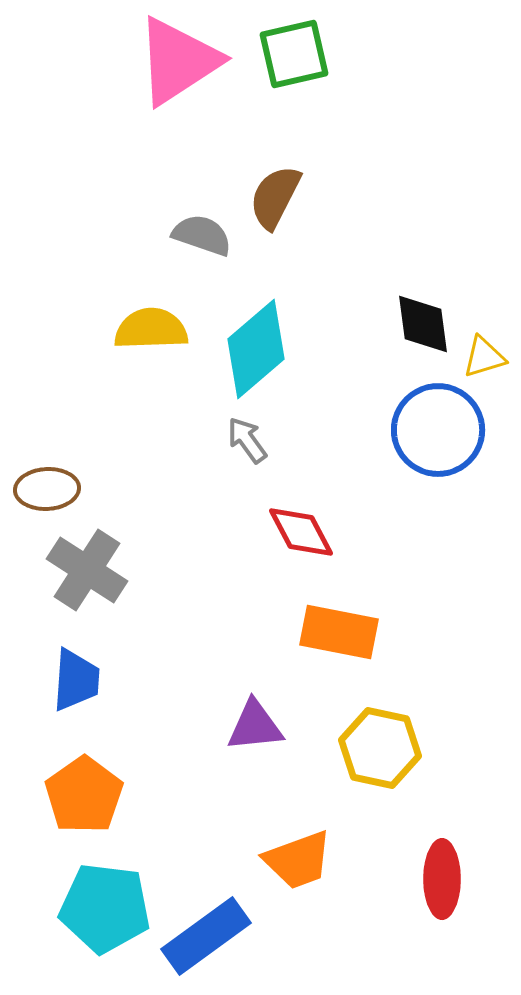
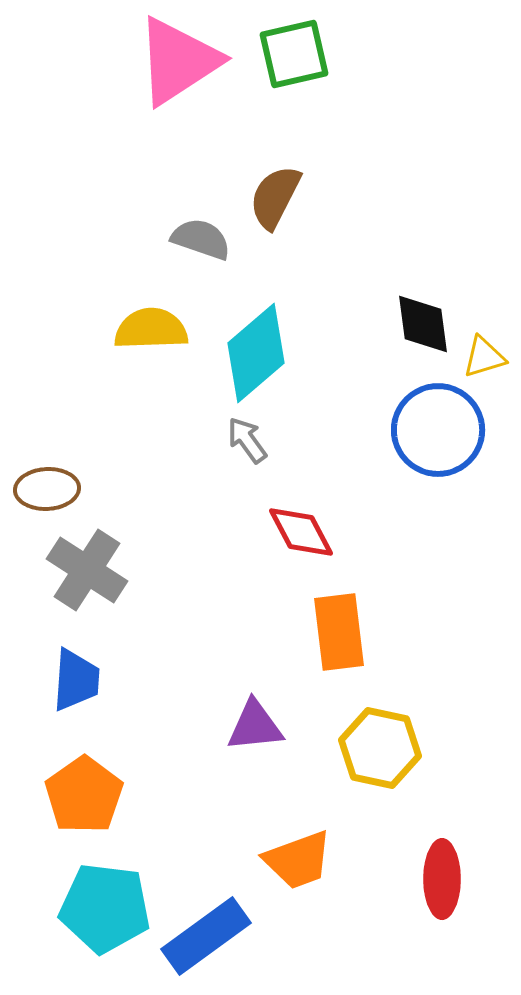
gray semicircle: moved 1 px left, 4 px down
cyan diamond: moved 4 px down
orange rectangle: rotated 72 degrees clockwise
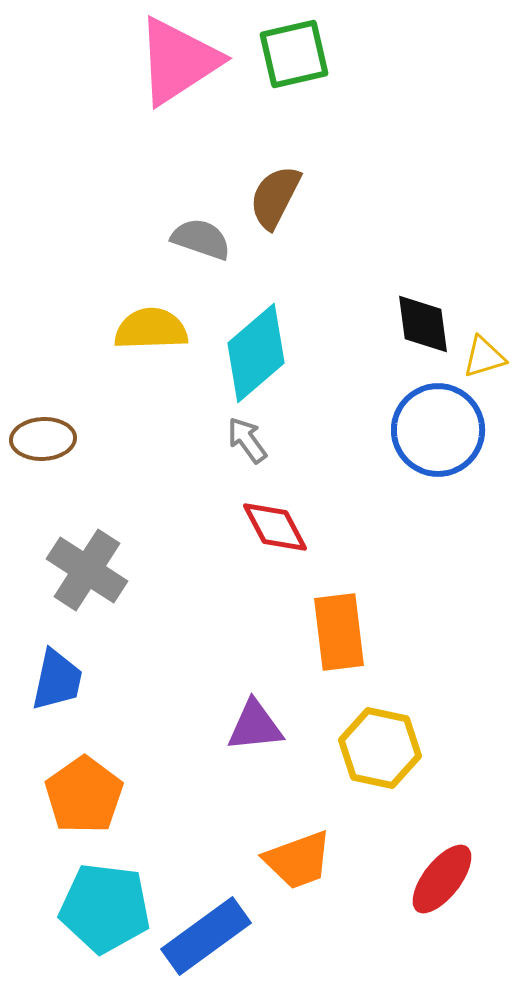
brown ellipse: moved 4 px left, 50 px up
red diamond: moved 26 px left, 5 px up
blue trapezoid: moved 19 px left; rotated 8 degrees clockwise
red ellipse: rotated 38 degrees clockwise
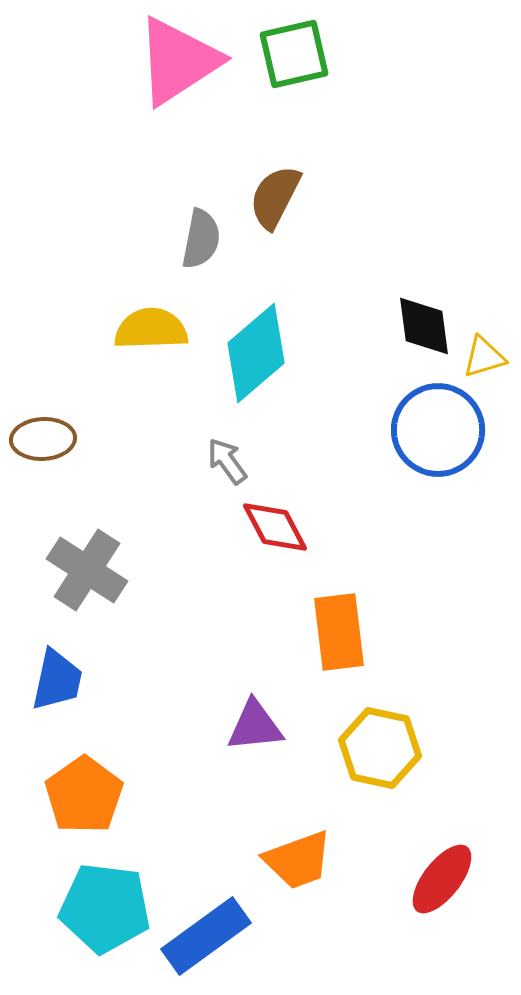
gray semicircle: rotated 82 degrees clockwise
black diamond: moved 1 px right, 2 px down
gray arrow: moved 20 px left, 21 px down
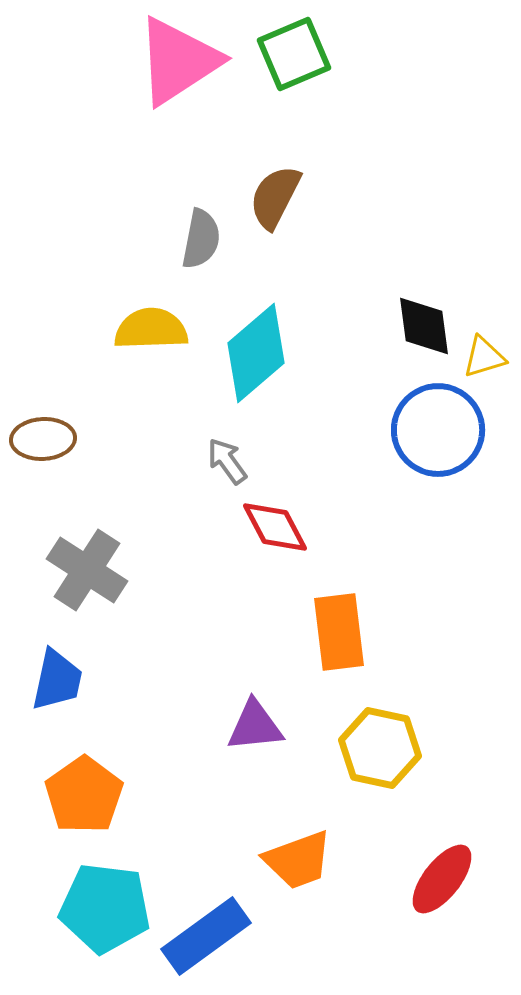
green square: rotated 10 degrees counterclockwise
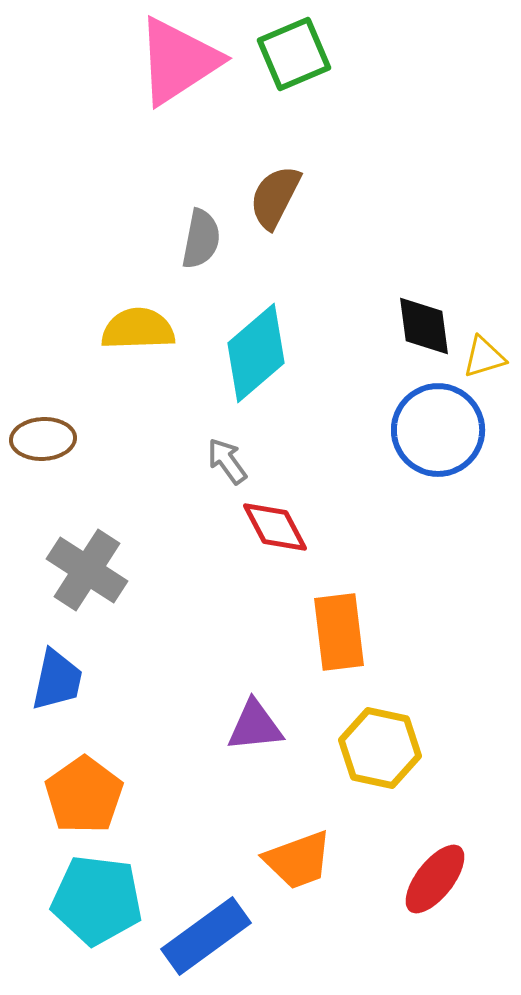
yellow semicircle: moved 13 px left
red ellipse: moved 7 px left
cyan pentagon: moved 8 px left, 8 px up
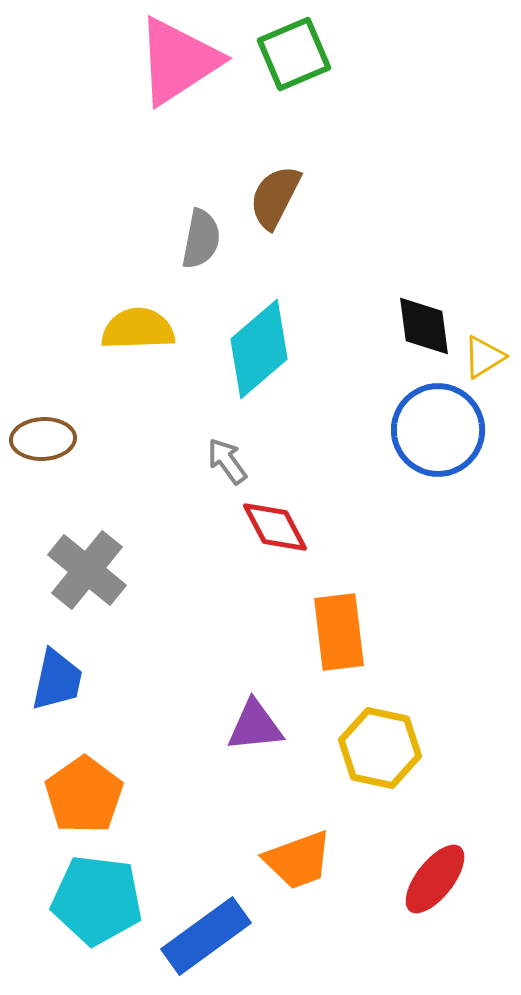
cyan diamond: moved 3 px right, 4 px up
yellow triangle: rotated 15 degrees counterclockwise
gray cross: rotated 6 degrees clockwise
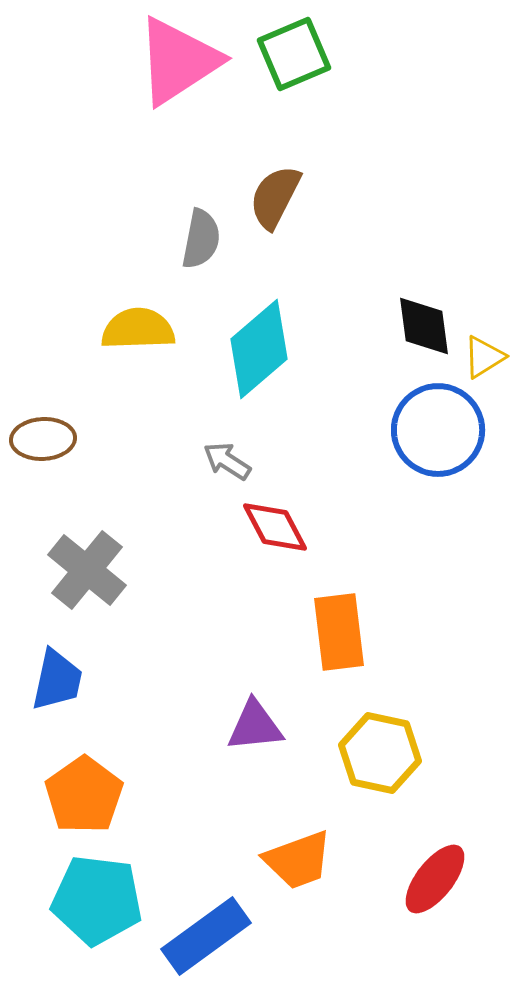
gray arrow: rotated 21 degrees counterclockwise
yellow hexagon: moved 5 px down
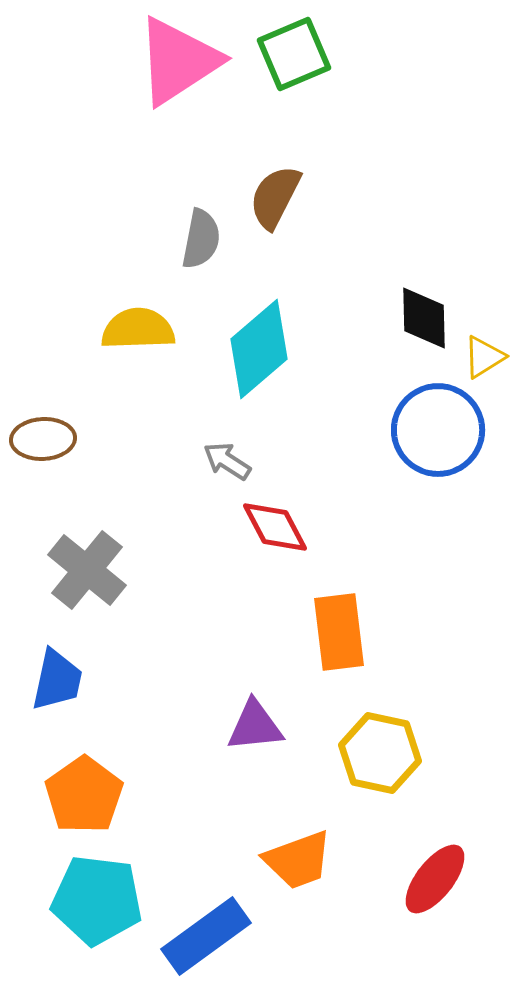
black diamond: moved 8 px up; rotated 6 degrees clockwise
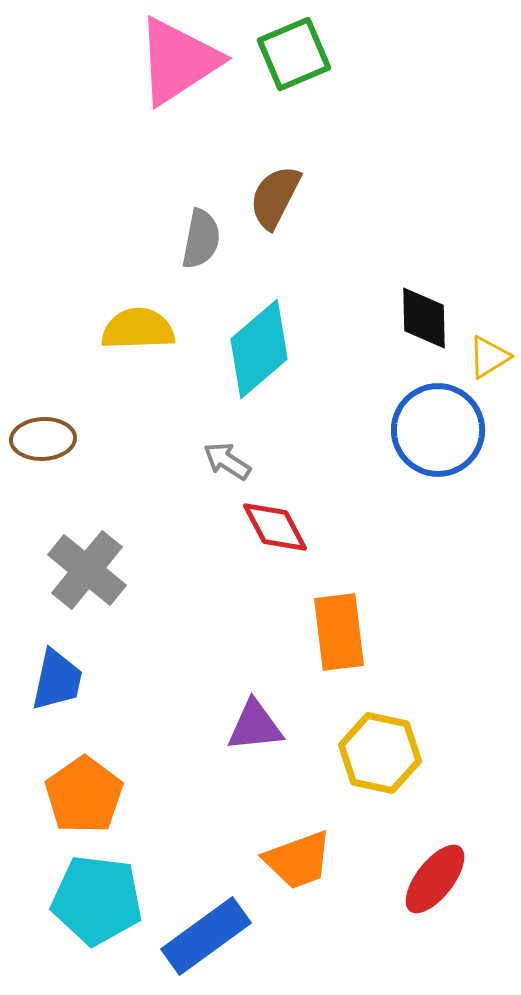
yellow triangle: moved 5 px right
